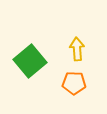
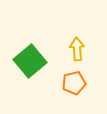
orange pentagon: rotated 15 degrees counterclockwise
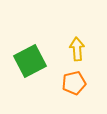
green square: rotated 12 degrees clockwise
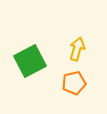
yellow arrow: rotated 20 degrees clockwise
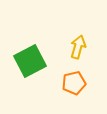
yellow arrow: moved 1 px right, 2 px up
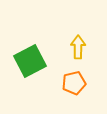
yellow arrow: rotated 15 degrees counterclockwise
